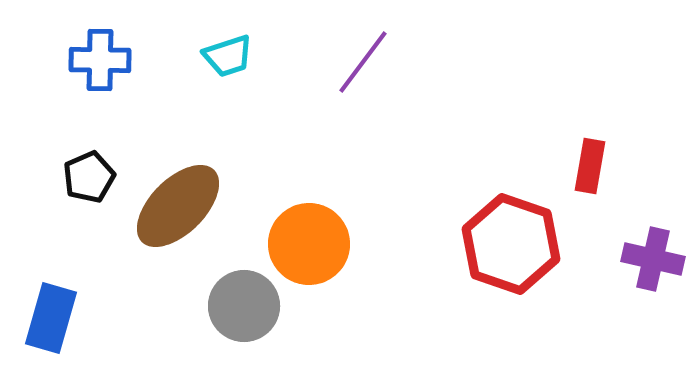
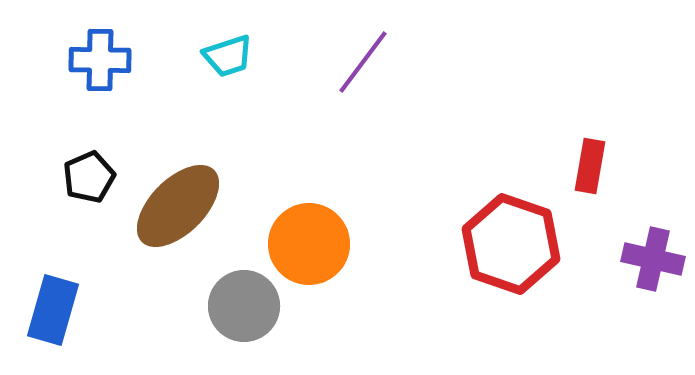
blue rectangle: moved 2 px right, 8 px up
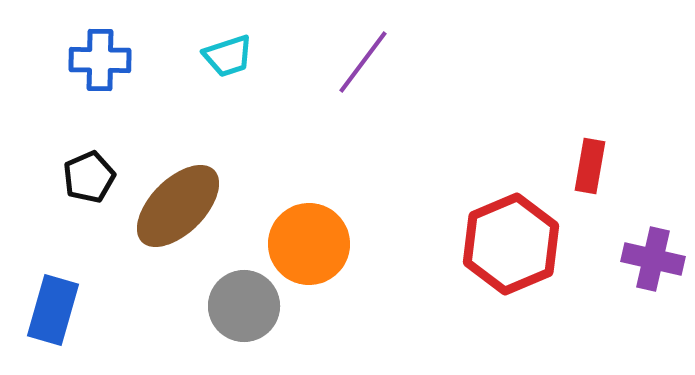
red hexagon: rotated 18 degrees clockwise
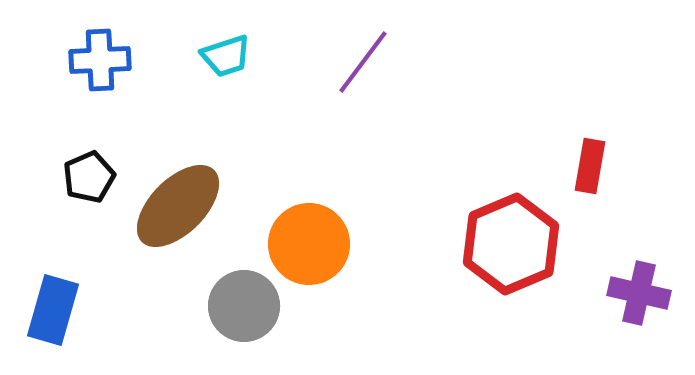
cyan trapezoid: moved 2 px left
blue cross: rotated 4 degrees counterclockwise
purple cross: moved 14 px left, 34 px down
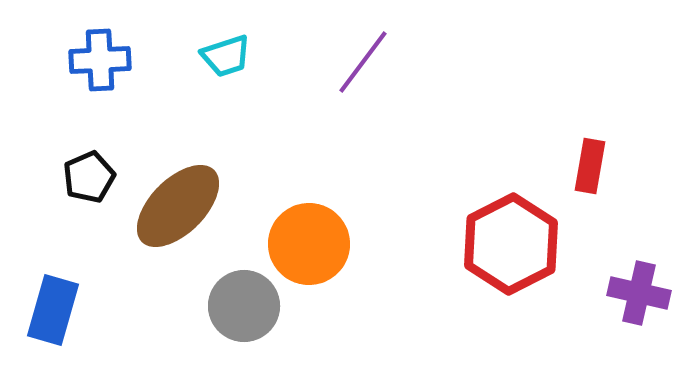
red hexagon: rotated 4 degrees counterclockwise
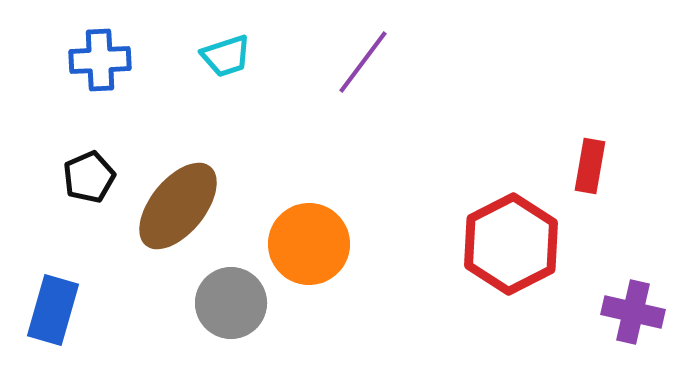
brown ellipse: rotated 6 degrees counterclockwise
purple cross: moved 6 px left, 19 px down
gray circle: moved 13 px left, 3 px up
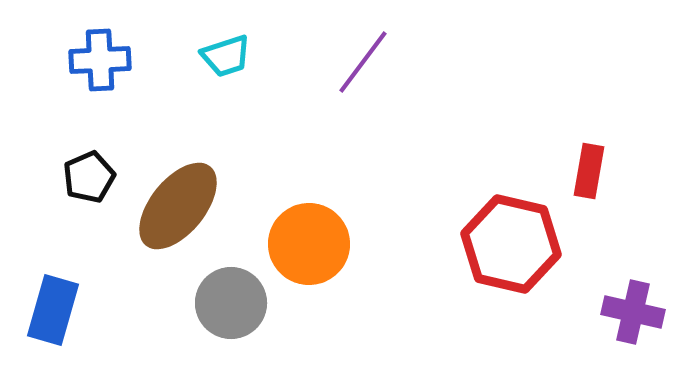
red rectangle: moved 1 px left, 5 px down
red hexagon: rotated 20 degrees counterclockwise
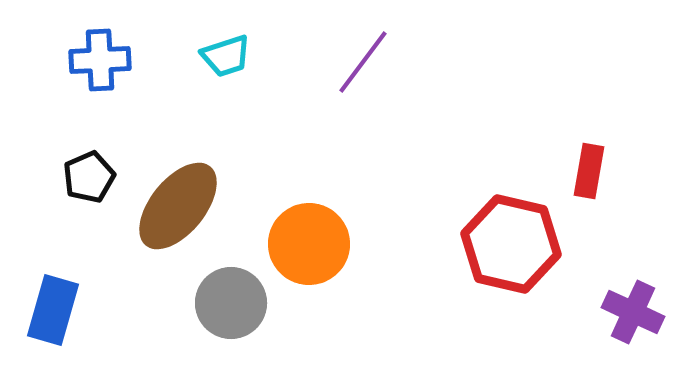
purple cross: rotated 12 degrees clockwise
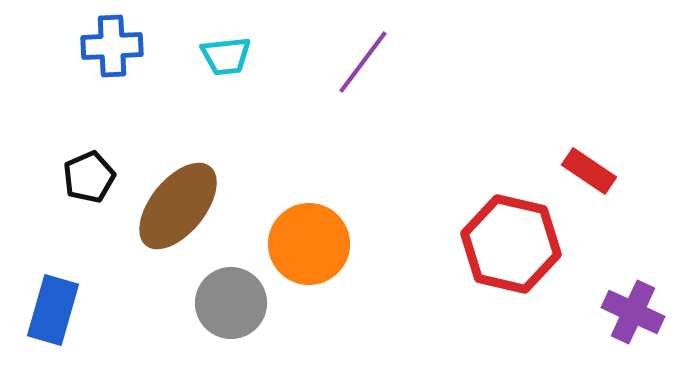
cyan trapezoid: rotated 12 degrees clockwise
blue cross: moved 12 px right, 14 px up
red rectangle: rotated 66 degrees counterclockwise
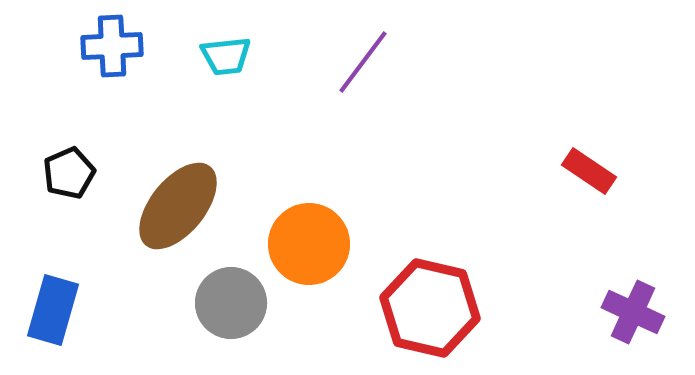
black pentagon: moved 20 px left, 4 px up
red hexagon: moved 81 px left, 64 px down
